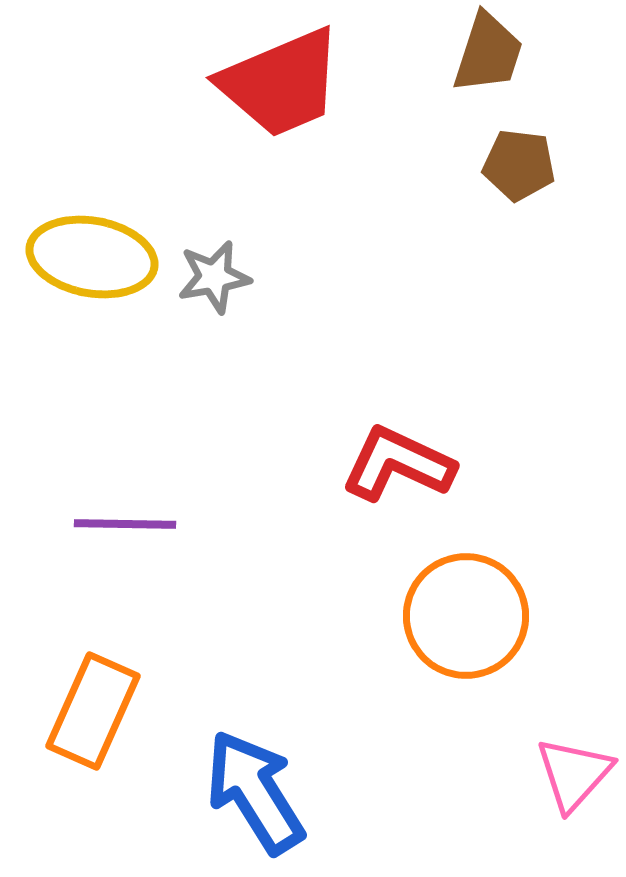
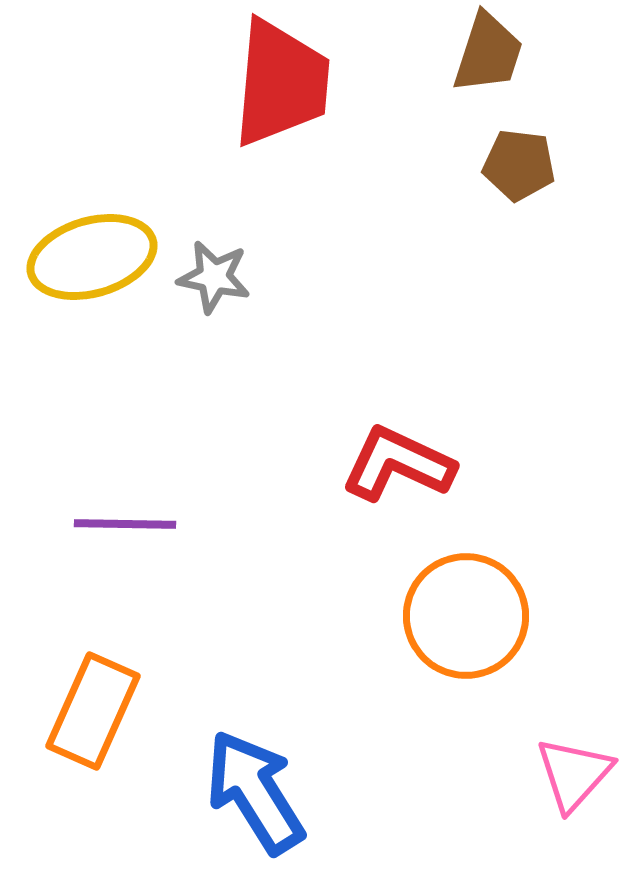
red trapezoid: rotated 62 degrees counterclockwise
yellow ellipse: rotated 26 degrees counterclockwise
gray star: rotated 22 degrees clockwise
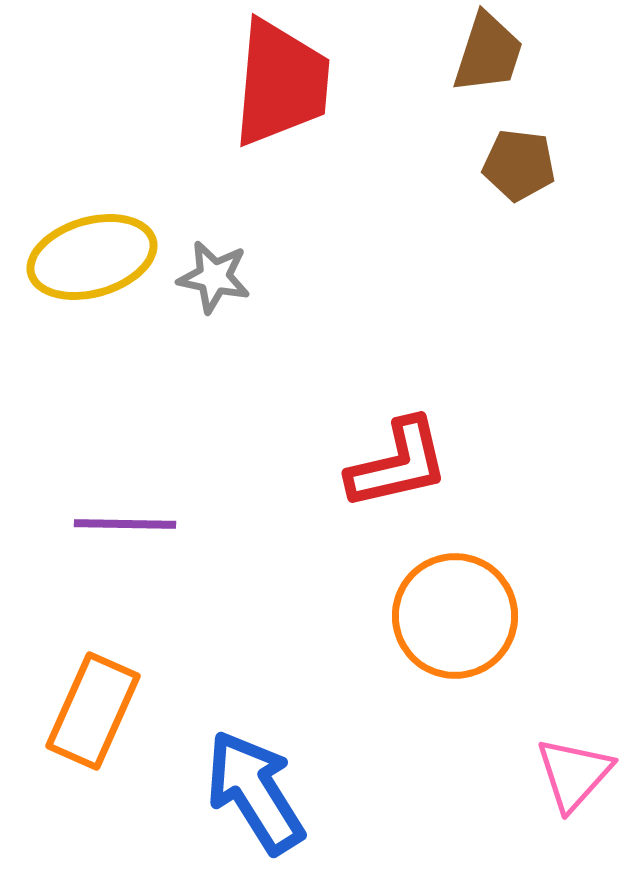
red L-shape: rotated 142 degrees clockwise
orange circle: moved 11 px left
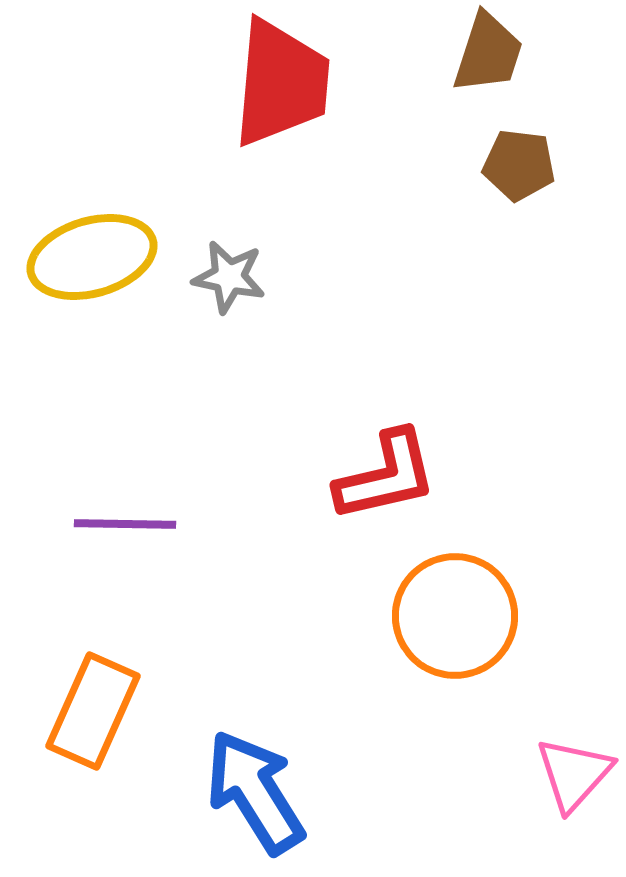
gray star: moved 15 px right
red L-shape: moved 12 px left, 12 px down
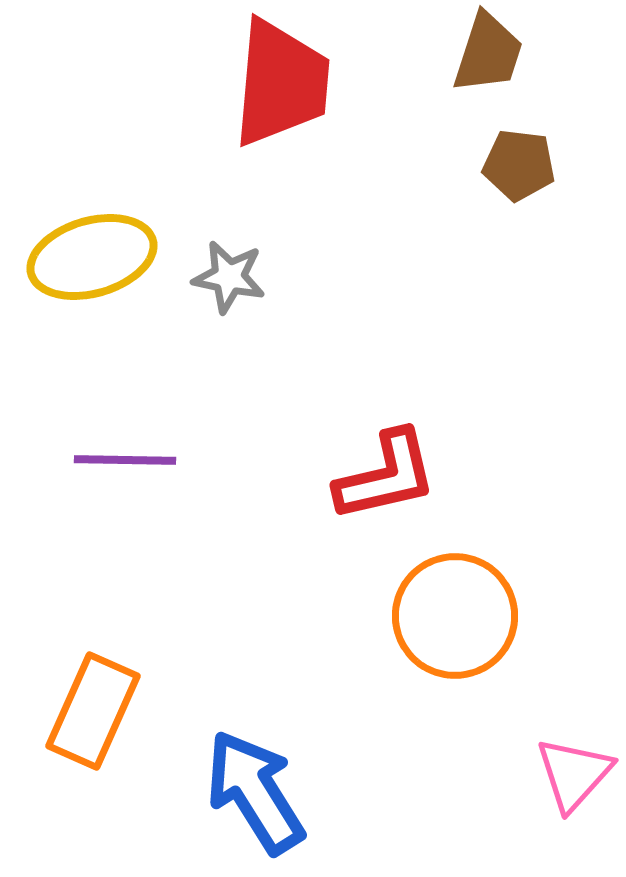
purple line: moved 64 px up
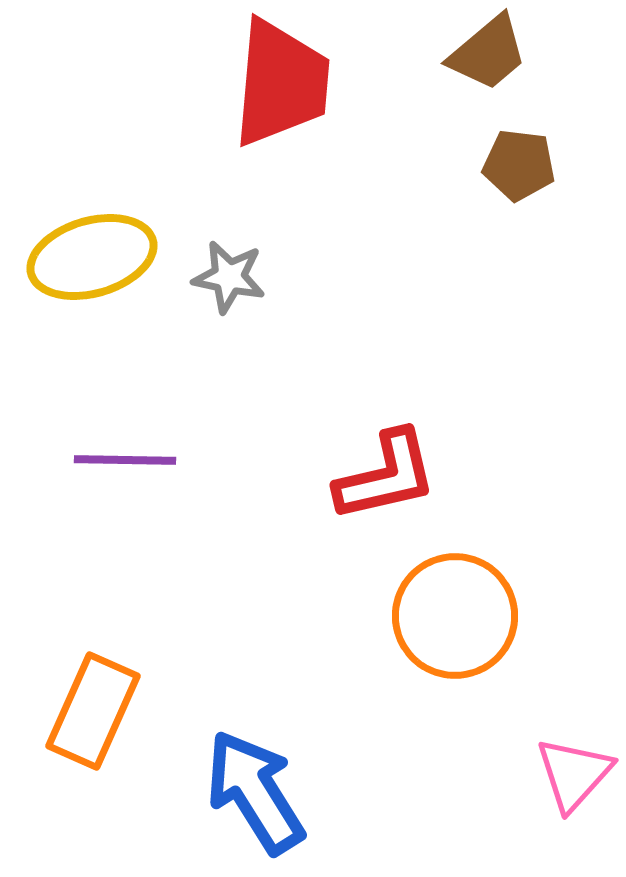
brown trapezoid: rotated 32 degrees clockwise
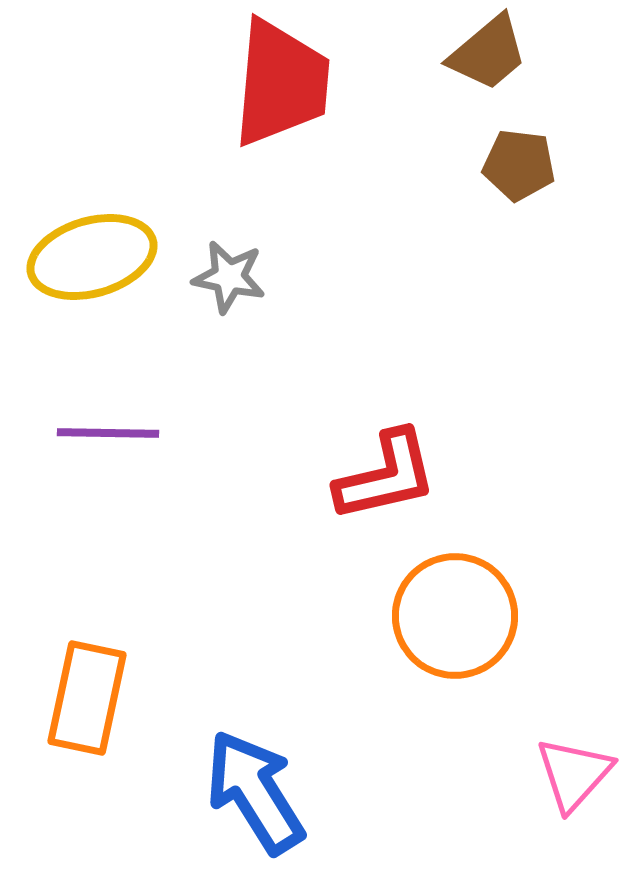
purple line: moved 17 px left, 27 px up
orange rectangle: moved 6 px left, 13 px up; rotated 12 degrees counterclockwise
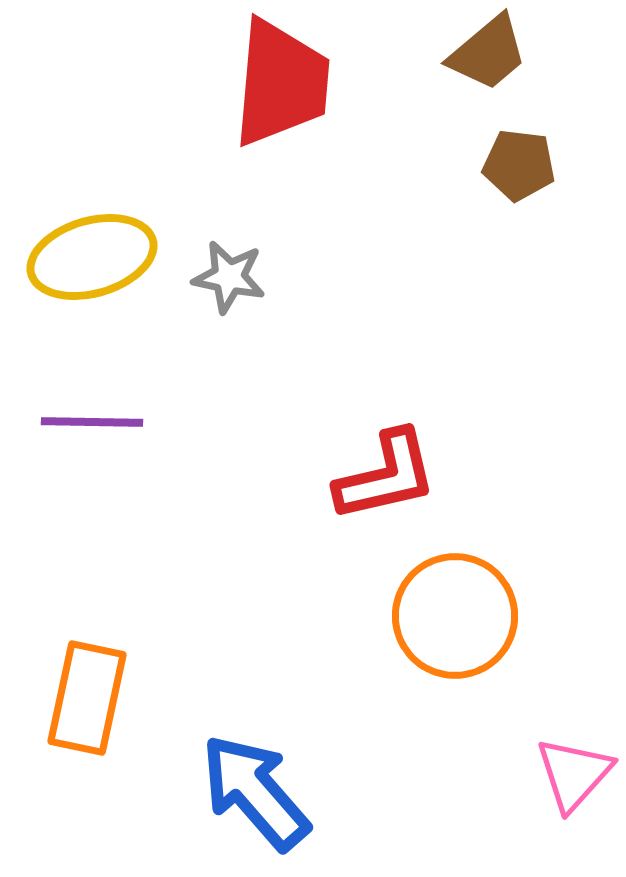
purple line: moved 16 px left, 11 px up
blue arrow: rotated 9 degrees counterclockwise
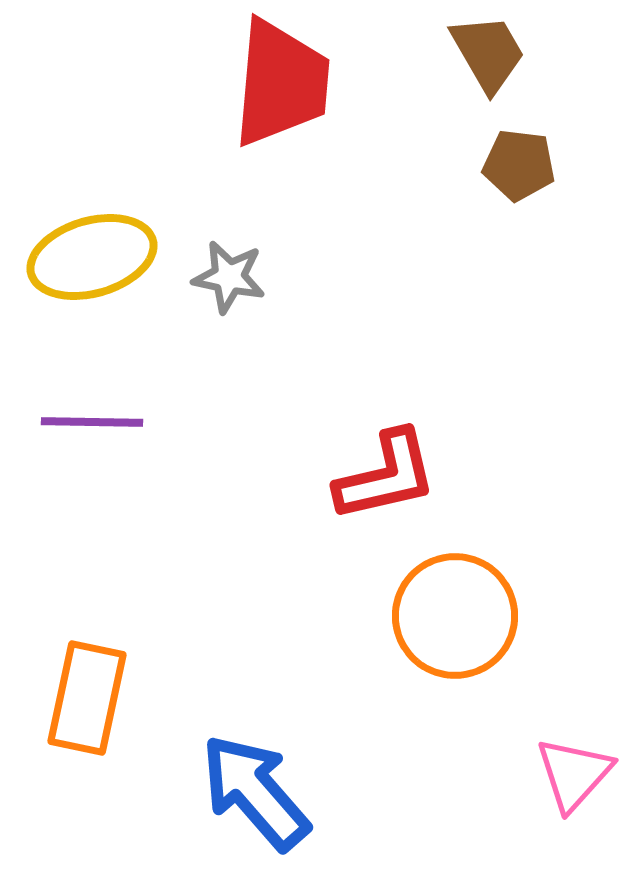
brown trapezoid: rotated 80 degrees counterclockwise
